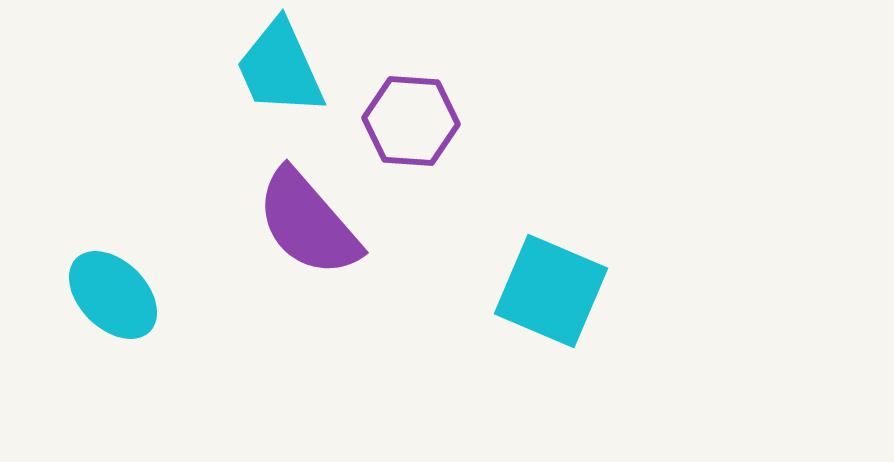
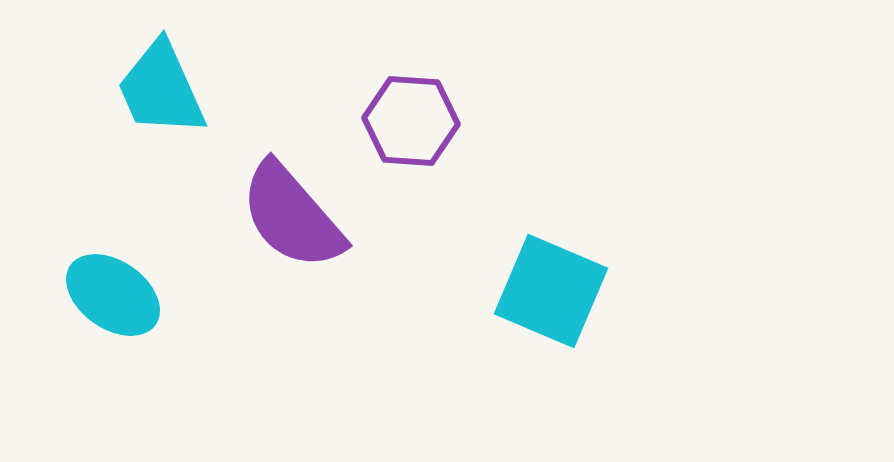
cyan trapezoid: moved 119 px left, 21 px down
purple semicircle: moved 16 px left, 7 px up
cyan ellipse: rotated 10 degrees counterclockwise
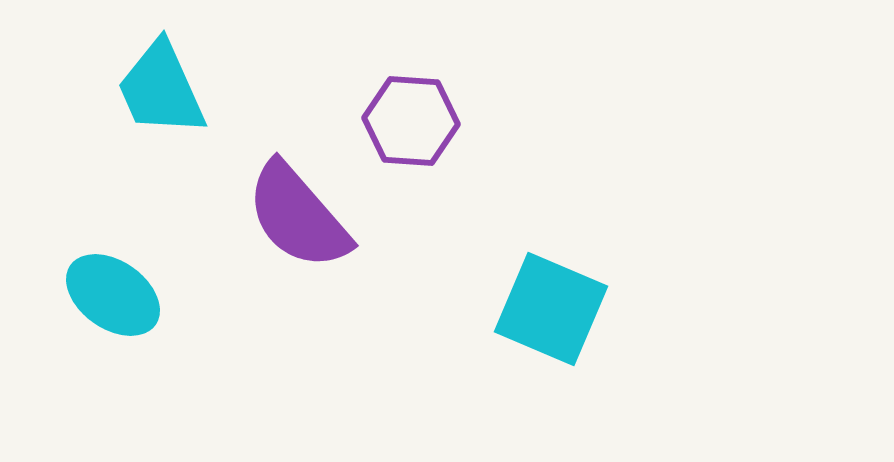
purple semicircle: moved 6 px right
cyan square: moved 18 px down
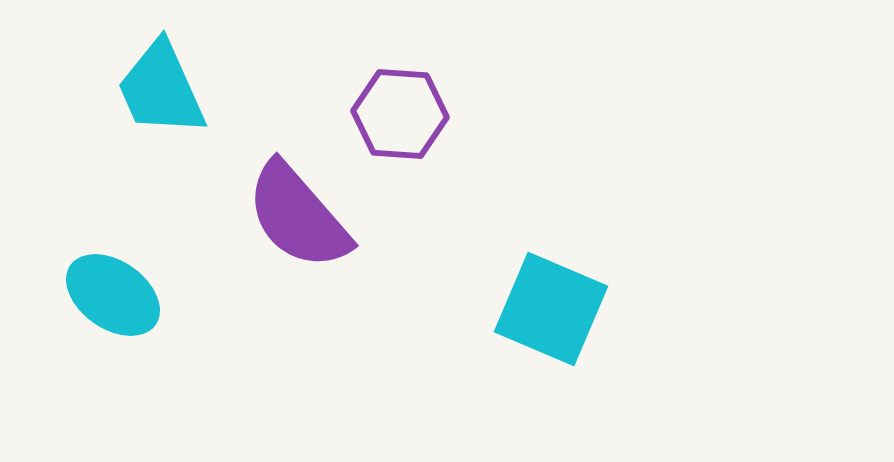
purple hexagon: moved 11 px left, 7 px up
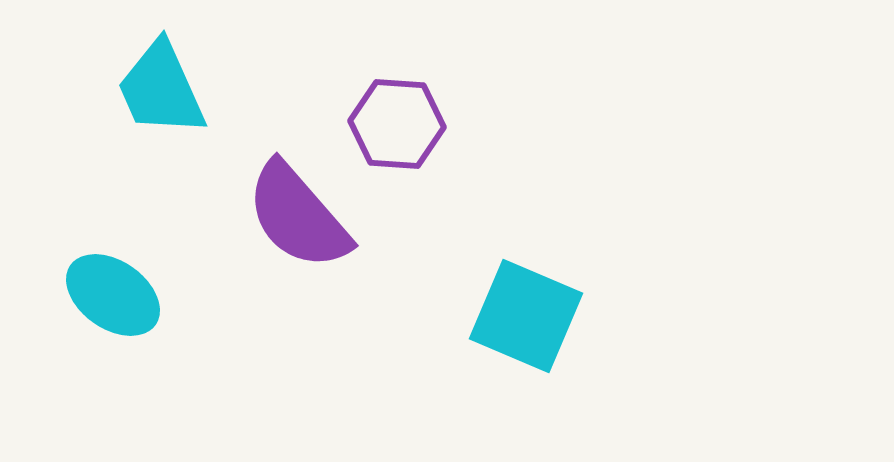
purple hexagon: moved 3 px left, 10 px down
cyan square: moved 25 px left, 7 px down
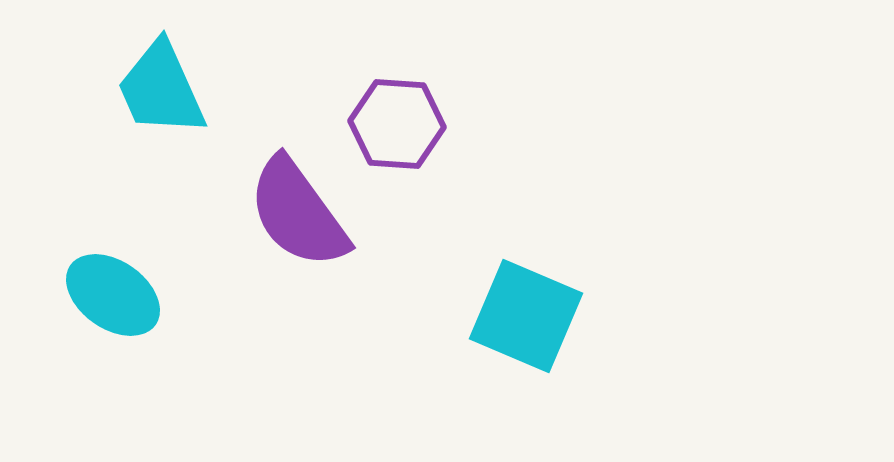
purple semicircle: moved 3 px up; rotated 5 degrees clockwise
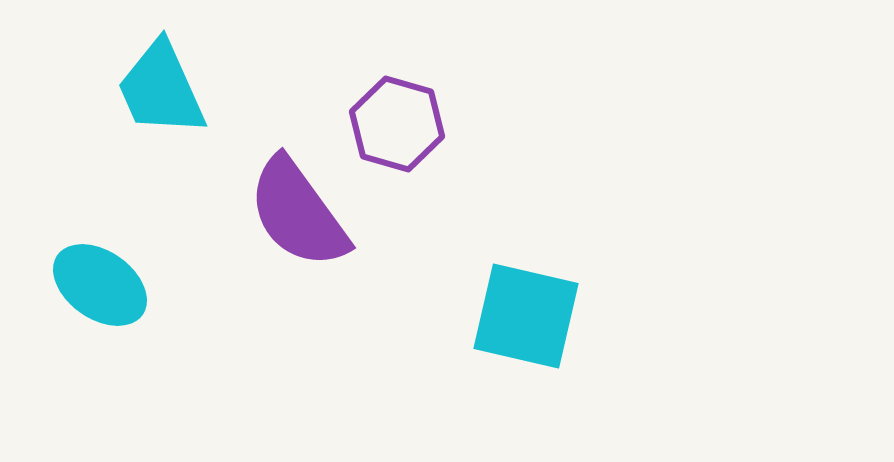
purple hexagon: rotated 12 degrees clockwise
cyan ellipse: moved 13 px left, 10 px up
cyan square: rotated 10 degrees counterclockwise
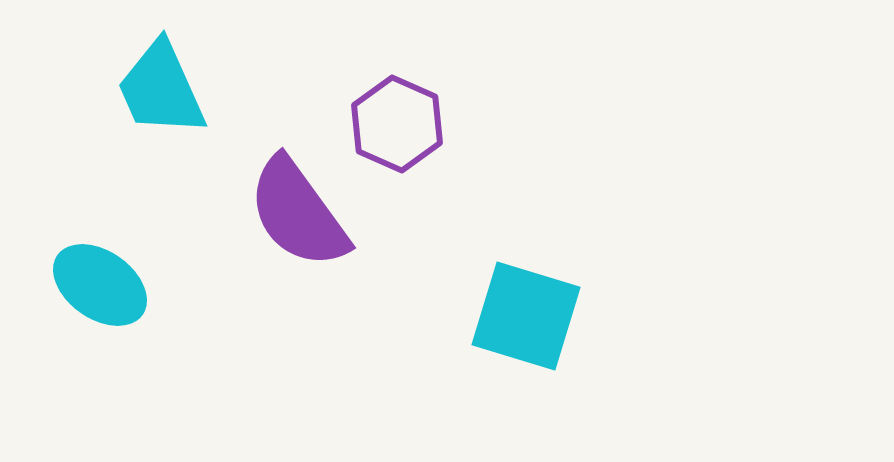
purple hexagon: rotated 8 degrees clockwise
cyan square: rotated 4 degrees clockwise
